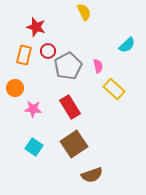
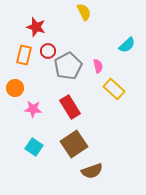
brown semicircle: moved 4 px up
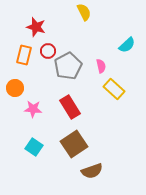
pink semicircle: moved 3 px right
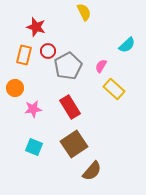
pink semicircle: rotated 136 degrees counterclockwise
pink star: rotated 12 degrees counterclockwise
cyan square: rotated 12 degrees counterclockwise
brown semicircle: rotated 30 degrees counterclockwise
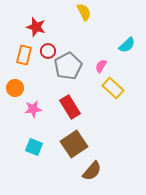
yellow rectangle: moved 1 px left, 1 px up
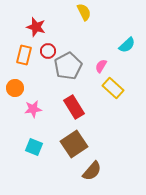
red rectangle: moved 4 px right
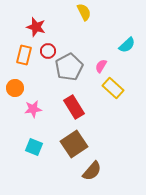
gray pentagon: moved 1 px right, 1 px down
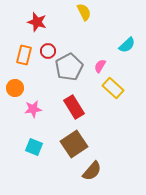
red star: moved 1 px right, 5 px up
pink semicircle: moved 1 px left
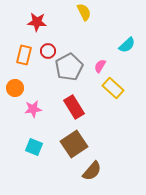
red star: rotated 12 degrees counterclockwise
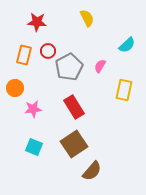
yellow semicircle: moved 3 px right, 6 px down
yellow rectangle: moved 11 px right, 2 px down; rotated 60 degrees clockwise
